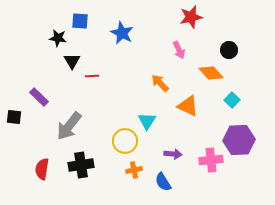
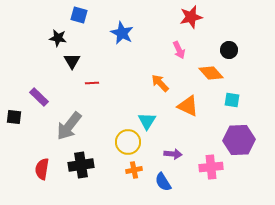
blue square: moved 1 px left, 6 px up; rotated 12 degrees clockwise
red line: moved 7 px down
cyan square: rotated 35 degrees counterclockwise
yellow circle: moved 3 px right, 1 px down
pink cross: moved 7 px down
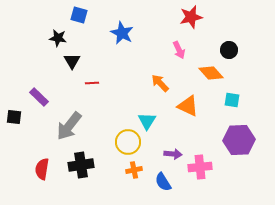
pink cross: moved 11 px left
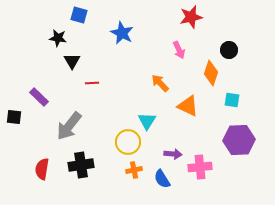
orange diamond: rotated 60 degrees clockwise
blue semicircle: moved 1 px left, 3 px up
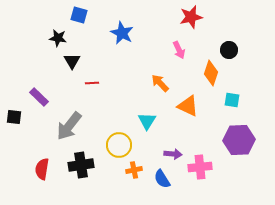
yellow circle: moved 9 px left, 3 px down
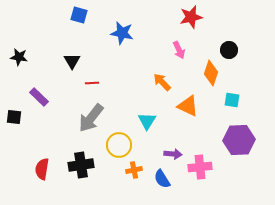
blue star: rotated 15 degrees counterclockwise
black star: moved 39 px left, 19 px down
orange arrow: moved 2 px right, 1 px up
gray arrow: moved 22 px right, 8 px up
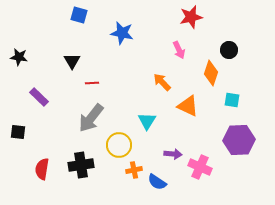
black square: moved 4 px right, 15 px down
pink cross: rotated 30 degrees clockwise
blue semicircle: moved 5 px left, 3 px down; rotated 24 degrees counterclockwise
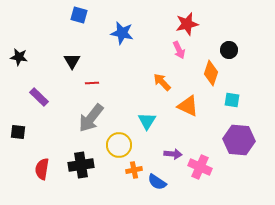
red star: moved 4 px left, 7 px down
purple hexagon: rotated 8 degrees clockwise
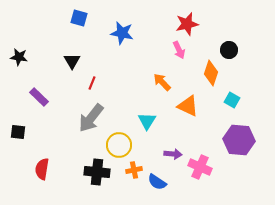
blue square: moved 3 px down
red line: rotated 64 degrees counterclockwise
cyan square: rotated 21 degrees clockwise
black cross: moved 16 px right, 7 px down; rotated 15 degrees clockwise
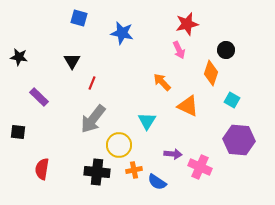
black circle: moved 3 px left
gray arrow: moved 2 px right, 1 px down
